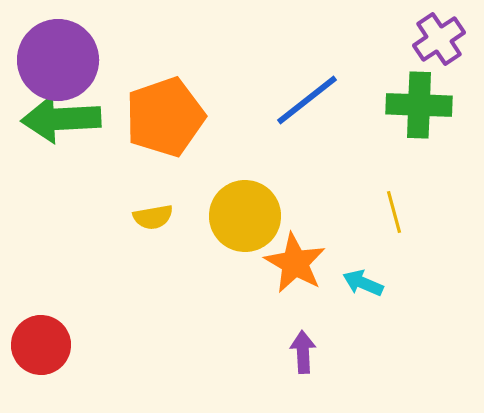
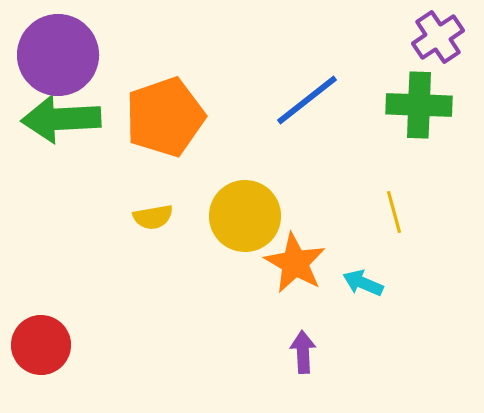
purple cross: moved 1 px left, 2 px up
purple circle: moved 5 px up
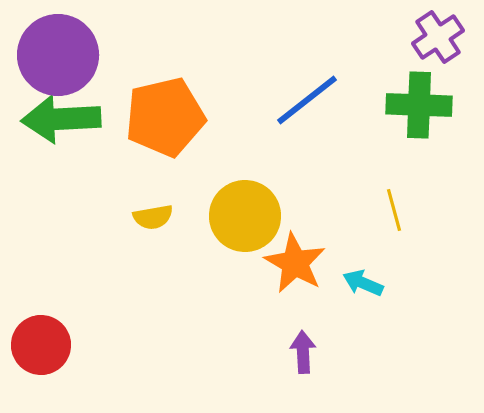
orange pentagon: rotated 6 degrees clockwise
yellow line: moved 2 px up
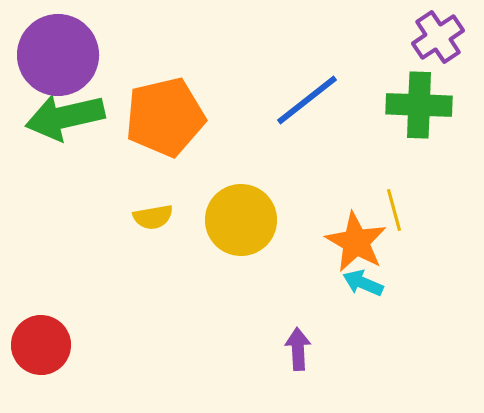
green arrow: moved 4 px right, 2 px up; rotated 10 degrees counterclockwise
yellow circle: moved 4 px left, 4 px down
orange star: moved 61 px right, 21 px up
purple arrow: moved 5 px left, 3 px up
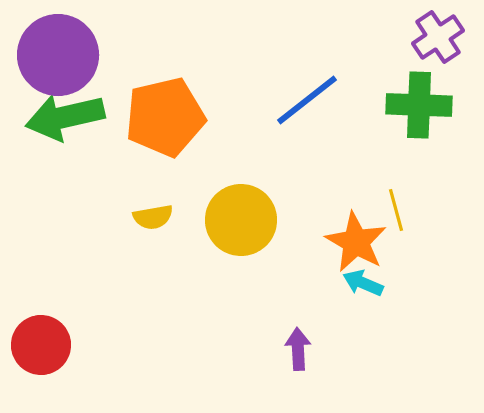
yellow line: moved 2 px right
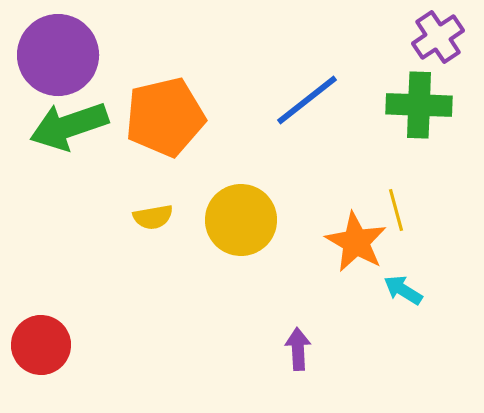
green arrow: moved 4 px right, 9 px down; rotated 6 degrees counterclockwise
cyan arrow: moved 40 px right, 7 px down; rotated 9 degrees clockwise
